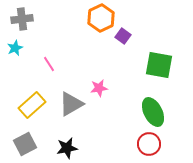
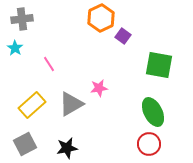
cyan star: rotated 14 degrees counterclockwise
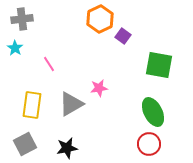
orange hexagon: moved 1 px left, 1 px down
yellow rectangle: rotated 40 degrees counterclockwise
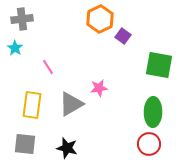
pink line: moved 1 px left, 3 px down
green ellipse: rotated 28 degrees clockwise
gray square: rotated 35 degrees clockwise
black star: rotated 25 degrees clockwise
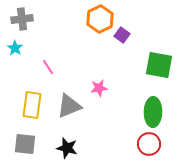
purple square: moved 1 px left, 1 px up
gray triangle: moved 2 px left, 2 px down; rotated 8 degrees clockwise
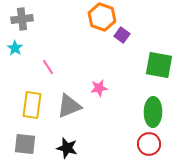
orange hexagon: moved 2 px right, 2 px up; rotated 16 degrees counterclockwise
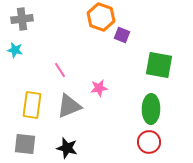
orange hexagon: moved 1 px left
purple square: rotated 14 degrees counterclockwise
cyan star: moved 2 px down; rotated 21 degrees counterclockwise
pink line: moved 12 px right, 3 px down
green ellipse: moved 2 px left, 3 px up
red circle: moved 2 px up
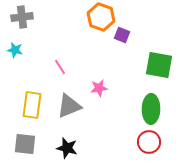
gray cross: moved 2 px up
pink line: moved 3 px up
